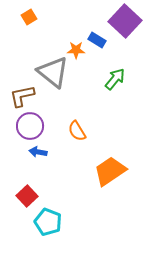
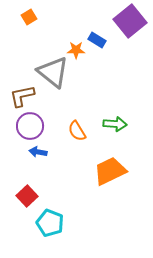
purple square: moved 5 px right; rotated 8 degrees clockwise
green arrow: moved 45 px down; rotated 55 degrees clockwise
orange trapezoid: rotated 8 degrees clockwise
cyan pentagon: moved 2 px right, 1 px down
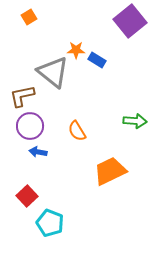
blue rectangle: moved 20 px down
green arrow: moved 20 px right, 3 px up
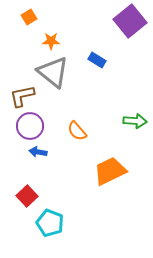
orange star: moved 25 px left, 9 px up
orange semicircle: rotated 10 degrees counterclockwise
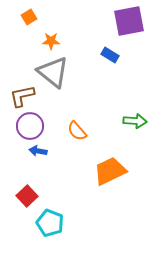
purple square: moved 1 px left; rotated 28 degrees clockwise
blue rectangle: moved 13 px right, 5 px up
blue arrow: moved 1 px up
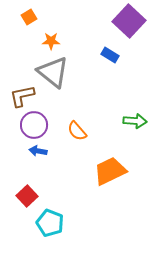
purple square: rotated 36 degrees counterclockwise
purple circle: moved 4 px right, 1 px up
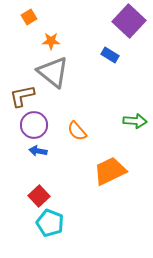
red square: moved 12 px right
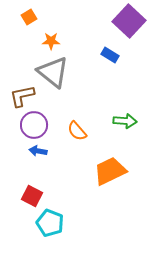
green arrow: moved 10 px left
red square: moved 7 px left; rotated 20 degrees counterclockwise
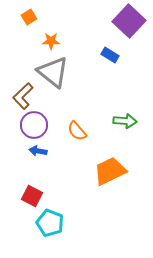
brown L-shape: moved 1 px right; rotated 32 degrees counterclockwise
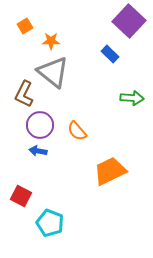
orange square: moved 4 px left, 9 px down
blue rectangle: moved 1 px up; rotated 12 degrees clockwise
brown L-shape: moved 1 px right, 2 px up; rotated 20 degrees counterclockwise
green arrow: moved 7 px right, 23 px up
purple circle: moved 6 px right
red square: moved 11 px left
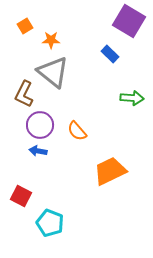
purple square: rotated 12 degrees counterclockwise
orange star: moved 1 px up
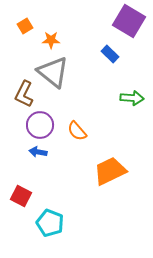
blue arrow: moved 1 px down
